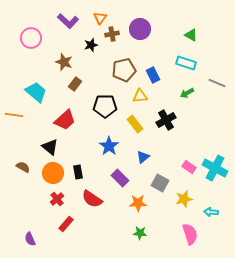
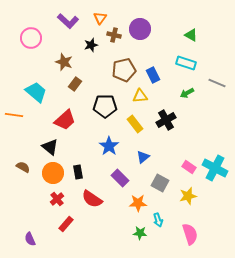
brown cross: moved 2 px right, 1 px down; rotated 24 degrees clockwise
yellow star: moved 4 px right, 3 px up
cyan arrow: moved 53 px left, 8 px down; rotated 112 degrees counterclockwise
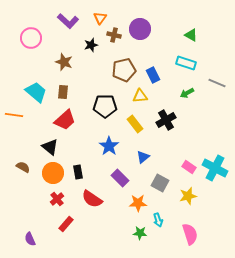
brown rectangle: moved 12 px left, 8 px down; rotated 32 degrees counterclockwise
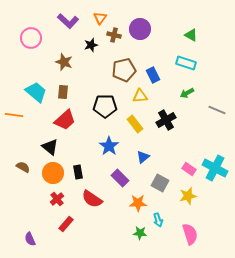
gray line: moved 27 px down
pink rectangle: moved 2 px down
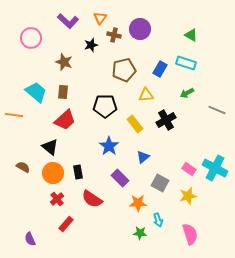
blue rectangle: moved 7 px right, 6 px up; rotated 56 degrees clockwise
yellow triangle: moved 6 px right, 1 px up
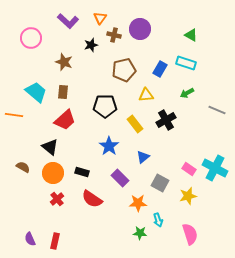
black rectangle: moved 4 px right; rotated 64 degrees counterclockwise
red rectangle: moved 11 px left, 17 px down; rotated 28 degrees counterclockwise
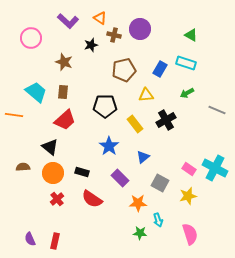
orange triangle: rotated 32 degrees counterclockwise
brown semicircle: rotated 32 degrees counterclockwise
